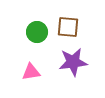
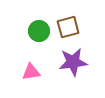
brown square: rotated 20 degrees counterclockwise
green circle: moved 2 px right, 1 px up
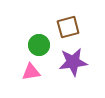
green circle: moved 14 px down
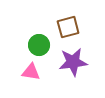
pink triangle: rotated 18 degrees clockwise
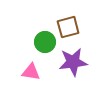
green circle: moved 6 px right, 3 px up
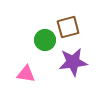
green circle: moved 2 px up
pink triangle: moved 5 px left, 2 px down
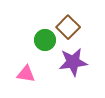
brown square: rotated 30 degrees counterclockwise
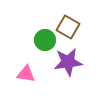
brown square: rotated 15 degrees counterclockwise
purple star: moved 5 px left
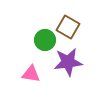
pink triangle: moved 5 px right
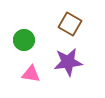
brown square: moved 2 px right, 3 px up
green circle: moved 21 px left
